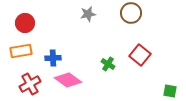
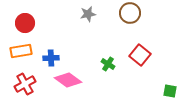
brown circle: moved 1 px left
blue cross: moved 2 px left
red cross: moved 5 px left
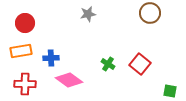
brown circle: moved 20 px right
red square: moved 9 px down
pink diamond: moved 1 px right
red cross: rotated 30 degrees clockwise
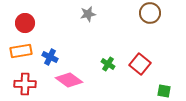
blue cross: moved 1 px left, 1 px up; rotated 28 degrees clockwise
green square: moved 6 px left
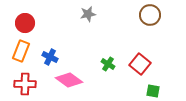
brown circle: moved 2 px down
orange rectangle: rotated 60 degrees counterclockwise
green square: moved 11 px left
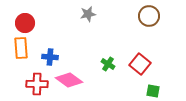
brown circle: moved 1 px left, 1 px down
orange rectangle: moved 3 px up; rotated 25 degrees counterclockwise
blue cross: rotated 21 degrees counterclockwise
red cross: moved 12 px right
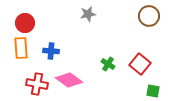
blue cross: moved 1 px right, 6 px up
red cross: rotated 10 degrees clockwise
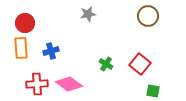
brown circle: moved 1 px left
blue cross: rotated 21 degrees counterclockwise
green cross: moved 2 px left
pink diamond: moved 4 px down
red cross: rotated 15 degrees counterclockwise
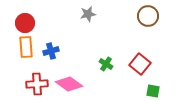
orange rectangle: moved 5 px right, 1 px up
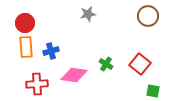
pink diamond: moved 5 px right, 9 px up; rotated 28 degrees counterclockwise
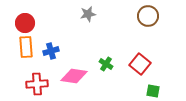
pink diamond: moved 1 px down
